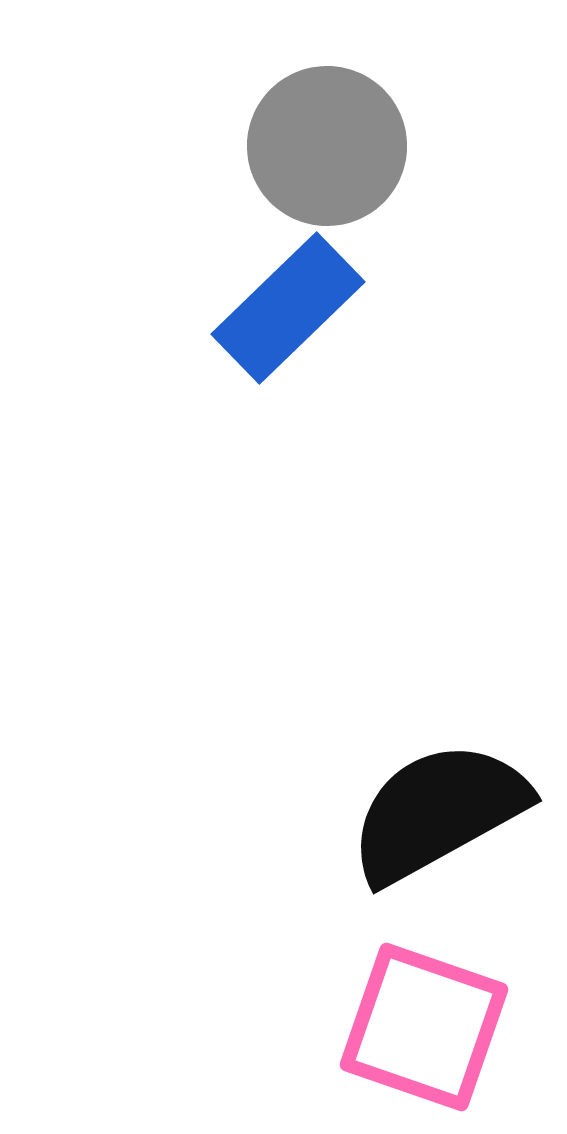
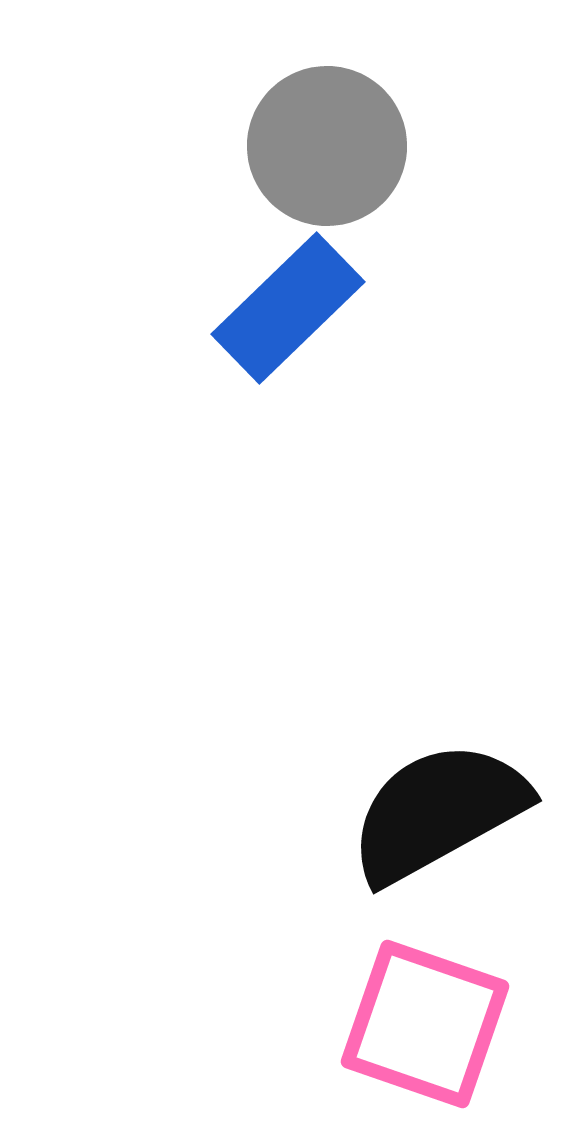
pink square: moved 1 px right, 3 px up
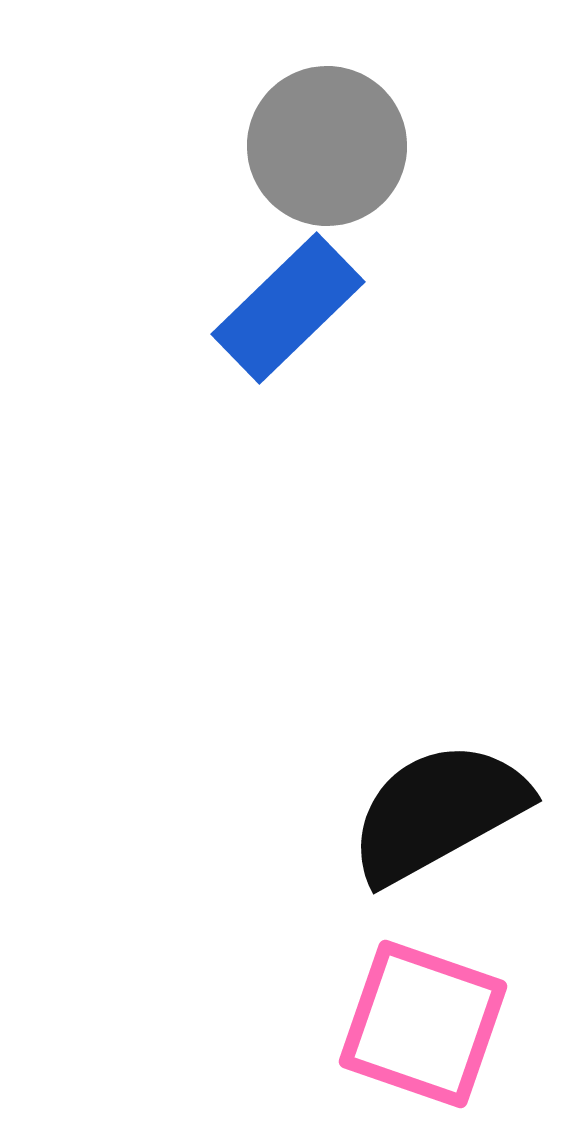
pink square: moved 2 px left
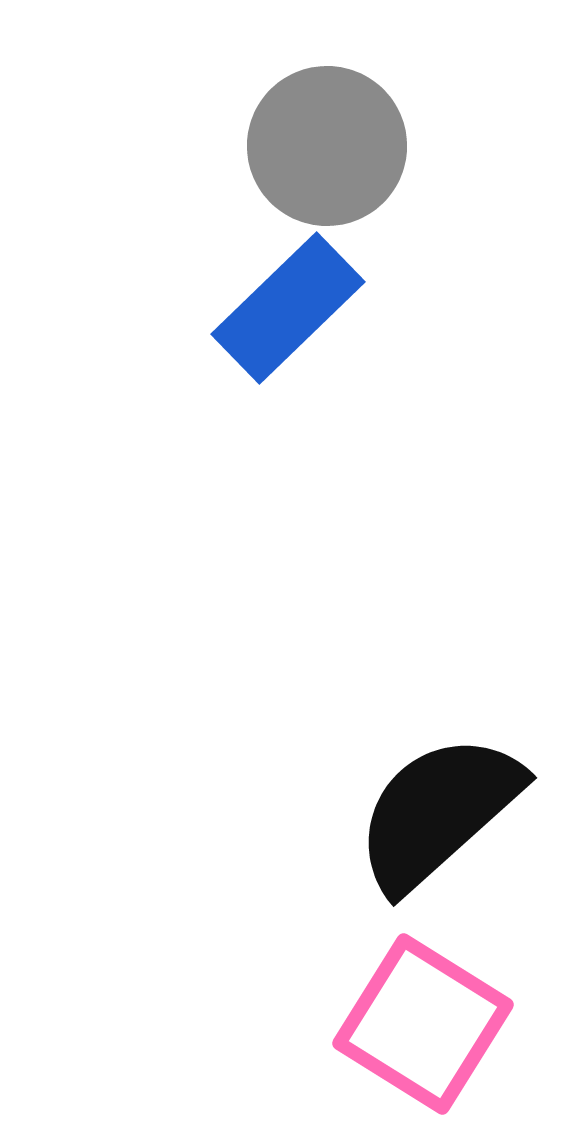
black semicircle: rotated 13 degrees counterclockwise
pink square: rotated 13 degrees clockwise
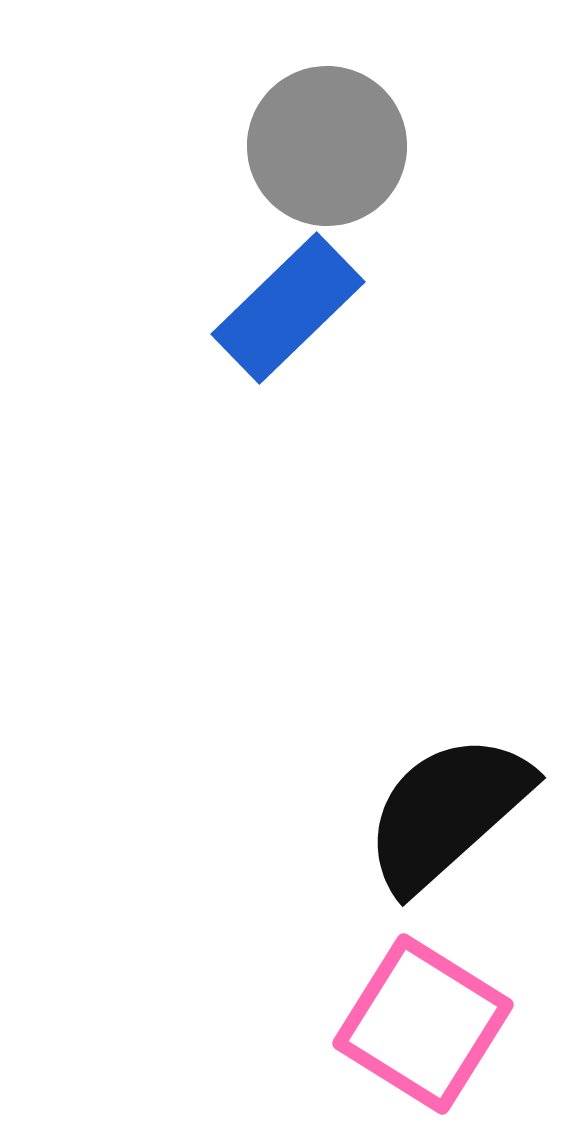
black semicircle: moved 9 px right
